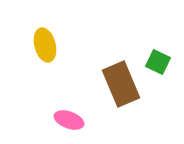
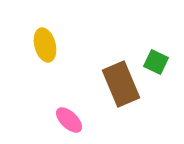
green square: moved 2 px left
pink ellipse: rotated 24 degrees clockwise
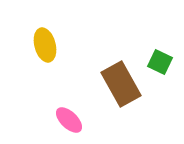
green square: moved 4 px right
brown rectangle: rotated 6 degrees counterclockwise
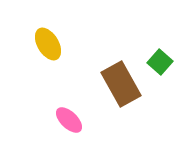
yellow ellipse: moved 3 px right, 1 px up; rotated 16 degrees counterclockwise
green square: rotated 15 degrees clockwise
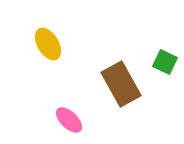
green square: moved 5 px right; rotated 15 degrees counterclockwise
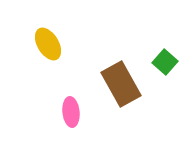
green square: rotated 15 degrees clockwise
pink ellipse: moved 2 px right, 8 px up; rotated 40 degrees clockwise
